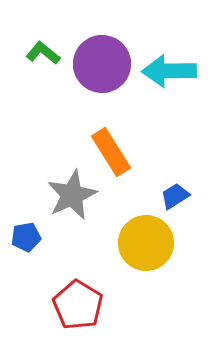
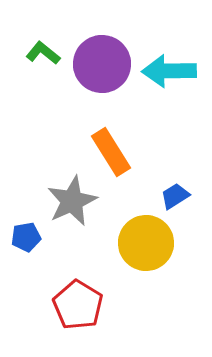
gray star: moved 6 px down
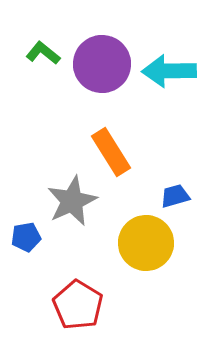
blue trapezoid: rotated 16 degrees clockwise
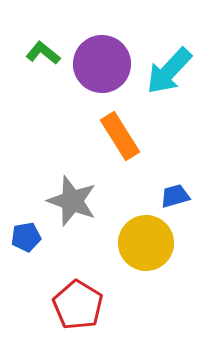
cyan arrow: rotated 46 degrees counterclockwise
orange rectangle: moved 9 px right, 16 px up
gray star: rotated 27 degrees counterclockwise
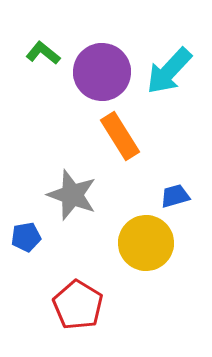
purple circle: moved 8 px down
gray star: moved 6 px up
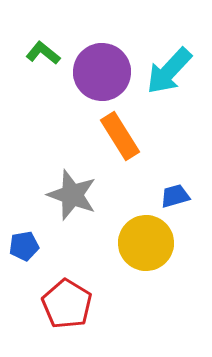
blue pentagon: moved 2 px left, 9 px down
red pentagon: moved 11 px left, 1 px up
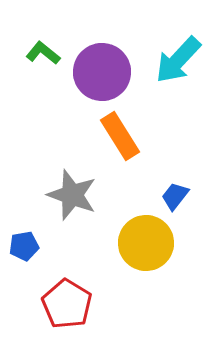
cyan arrow: moved 9 px right, 11 px up
blue trapezoid: rotated 36 degrees counterclockwise
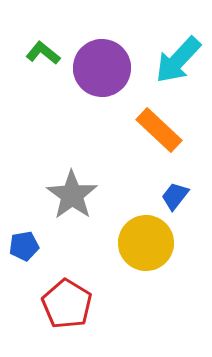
purple circle: moved 4 px up
orange rectangle: moved 39 px right, 6 px up; rotated 15 degrees counterclockwise
gray star: rotated 15 degrees clockwise
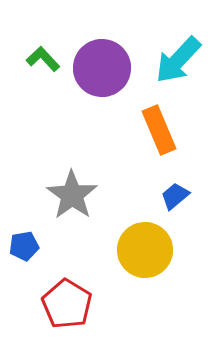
green L-shape: moved 6 px down; rotated 8 degrees clockwise
orange rectangle: rotated 24 degrees clockwise
blue trapezoid: rotated 12 degrees clockwise
yellow circle: moved 1 px left, 7 px down
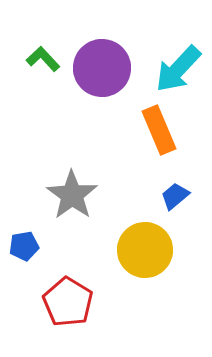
cyan arrow: moved 9 px down
red pentagon: moved 1 px right, 2 px up
